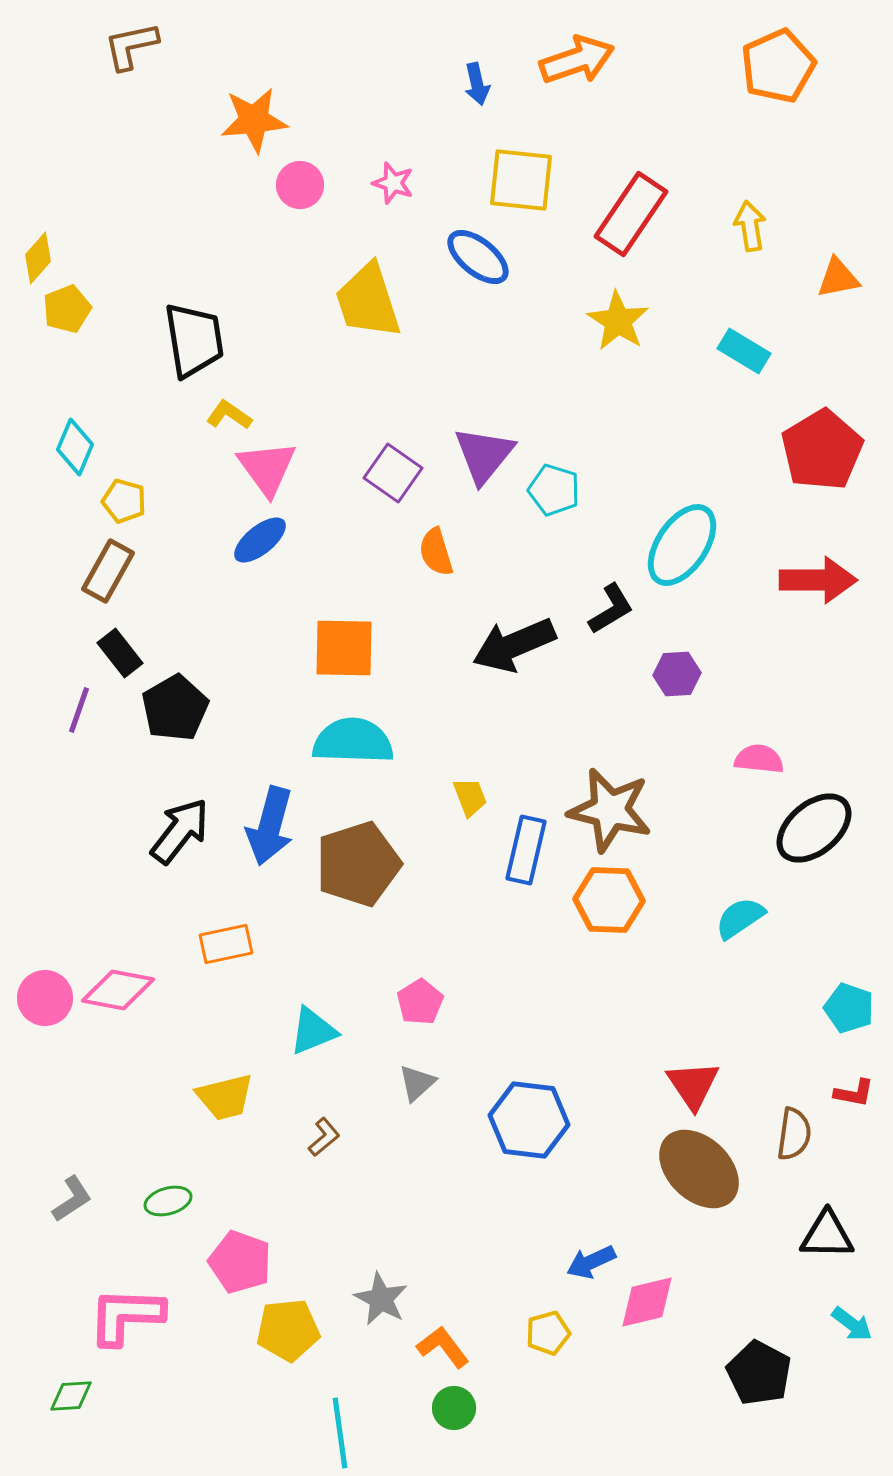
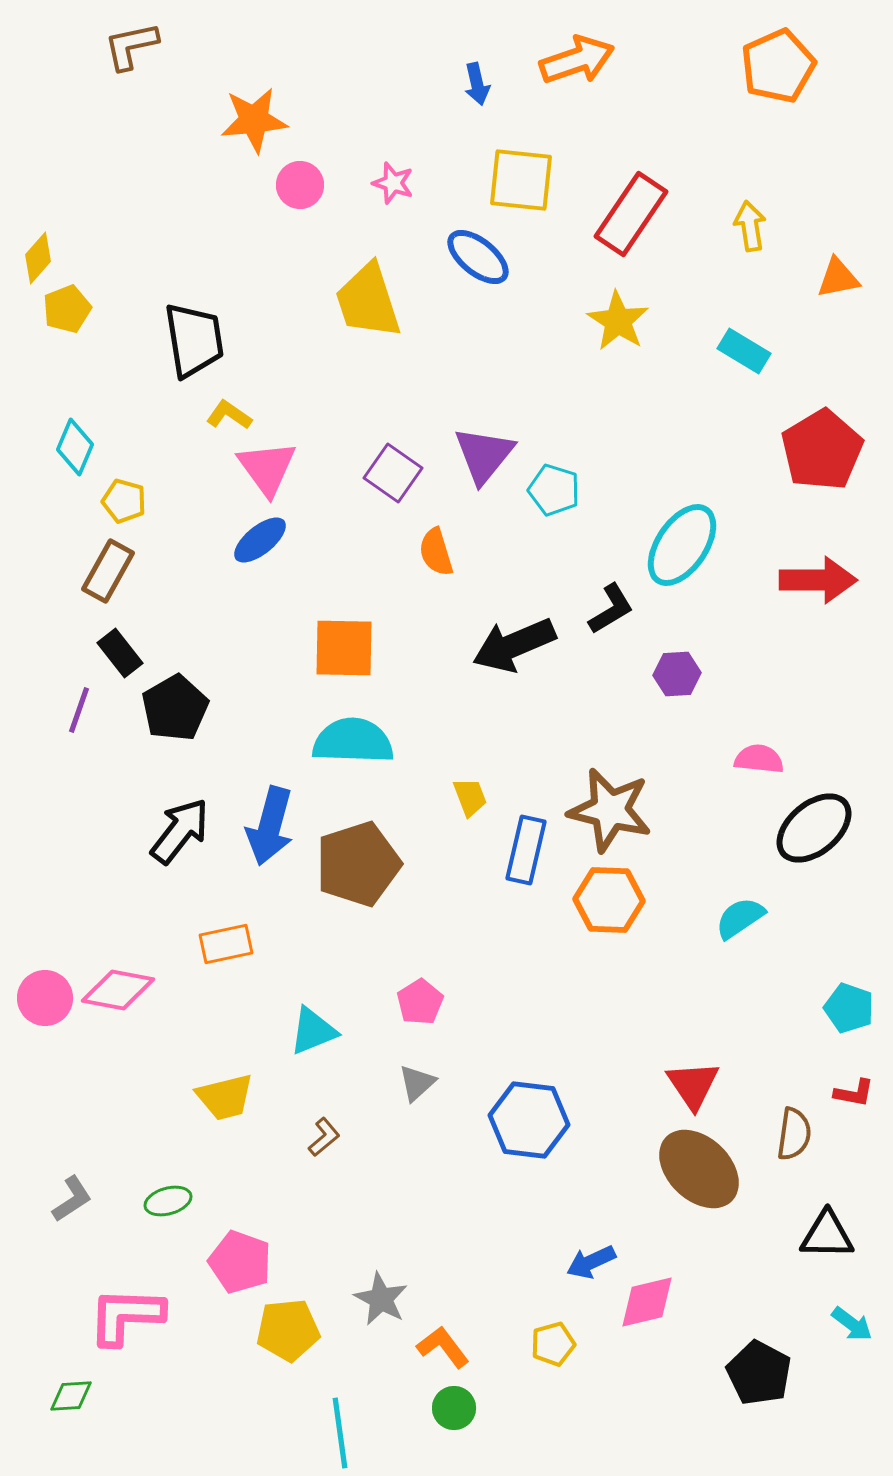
yellow pentagon at (548, 1333): moved 5 px right, 11 px down
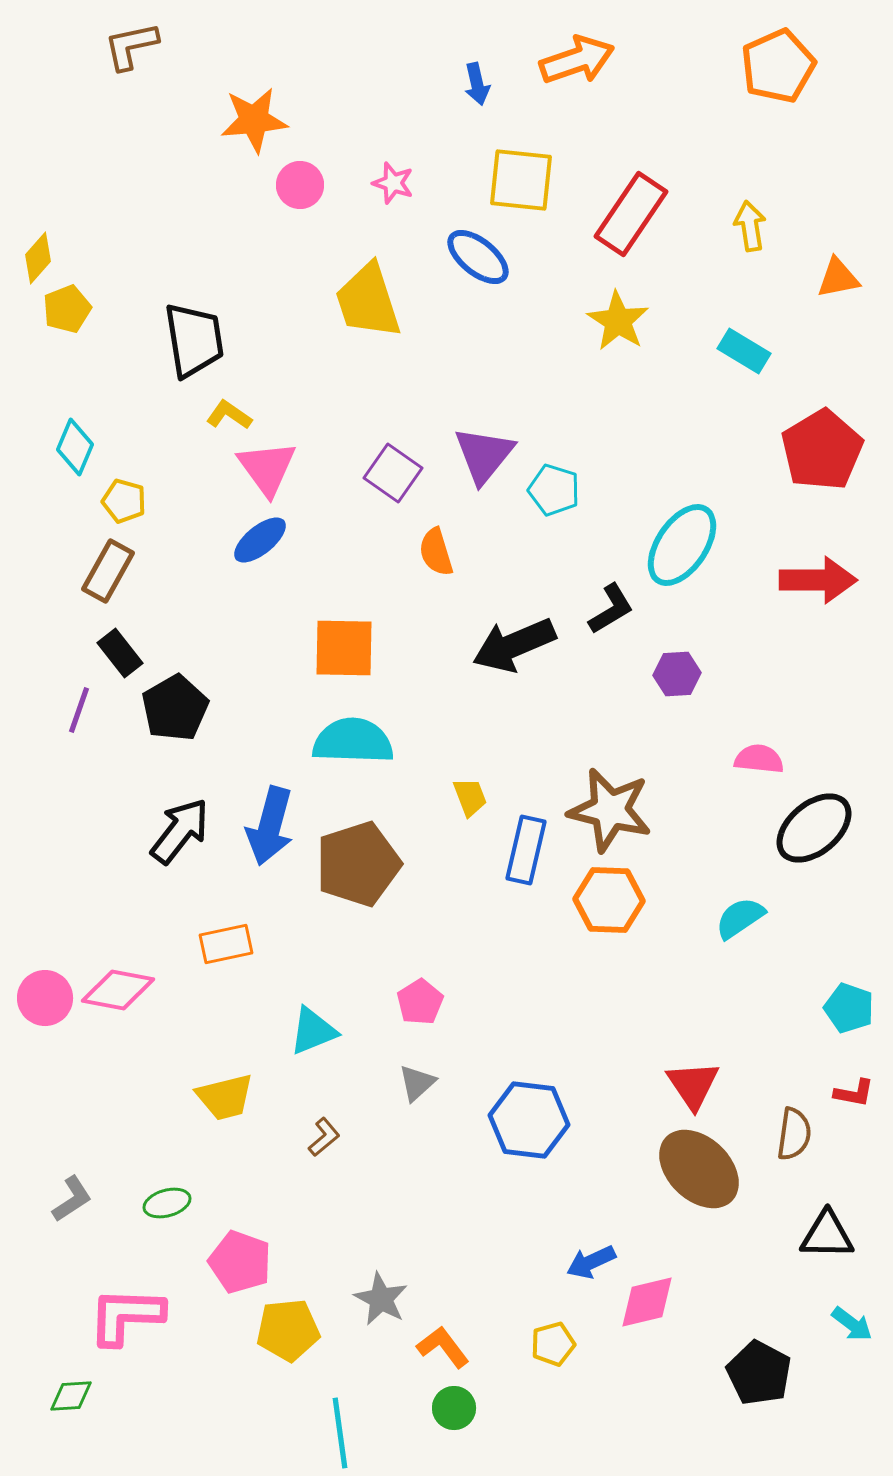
green ellipse at (168, 1201): moved 1 px left, 2 px down
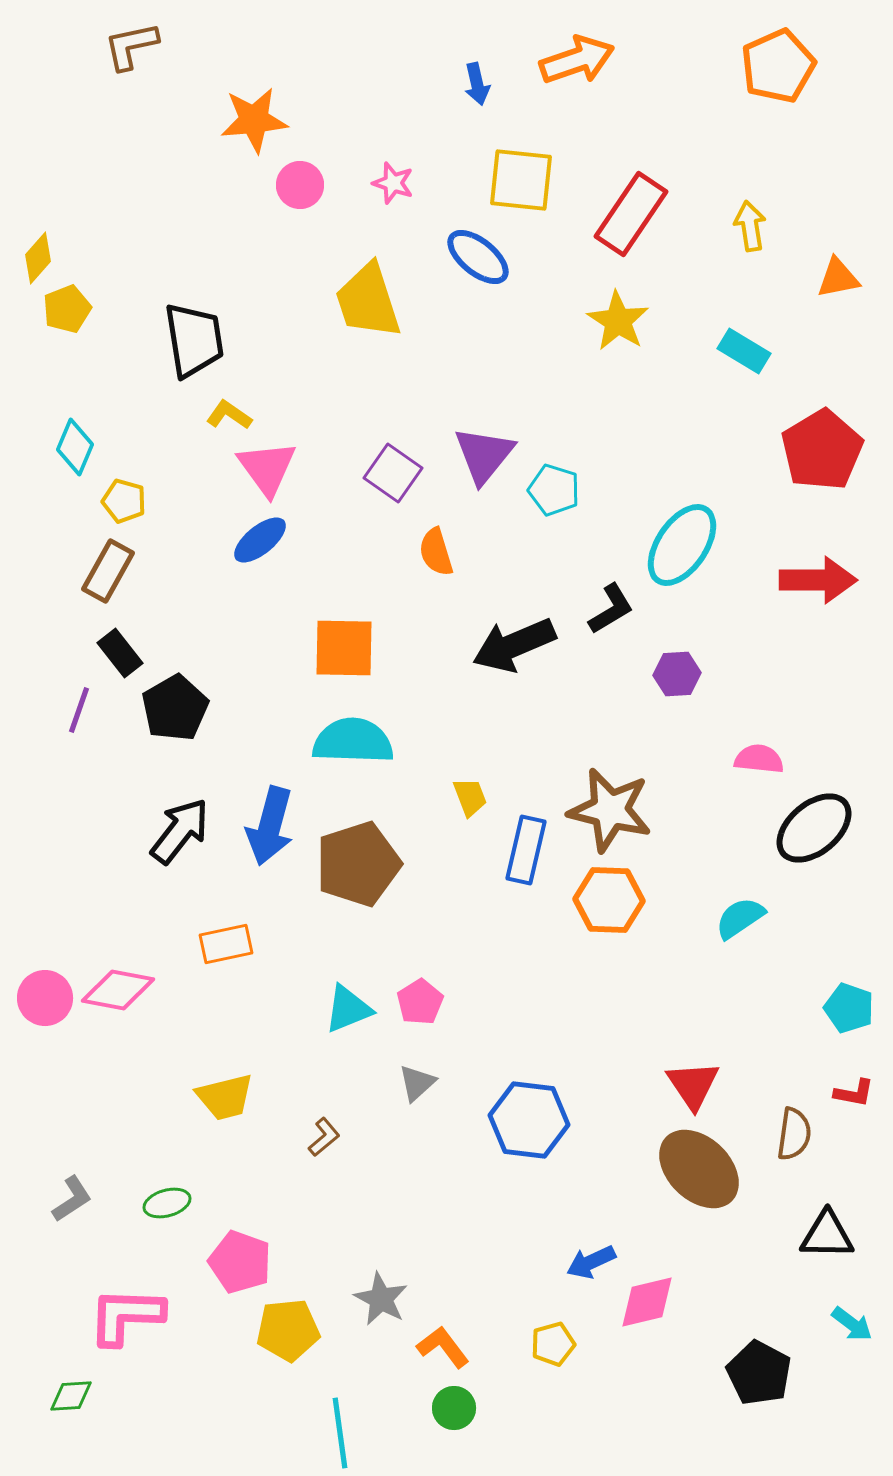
cyan triangle at (313, 1031): moved 35 px right, 22 px up
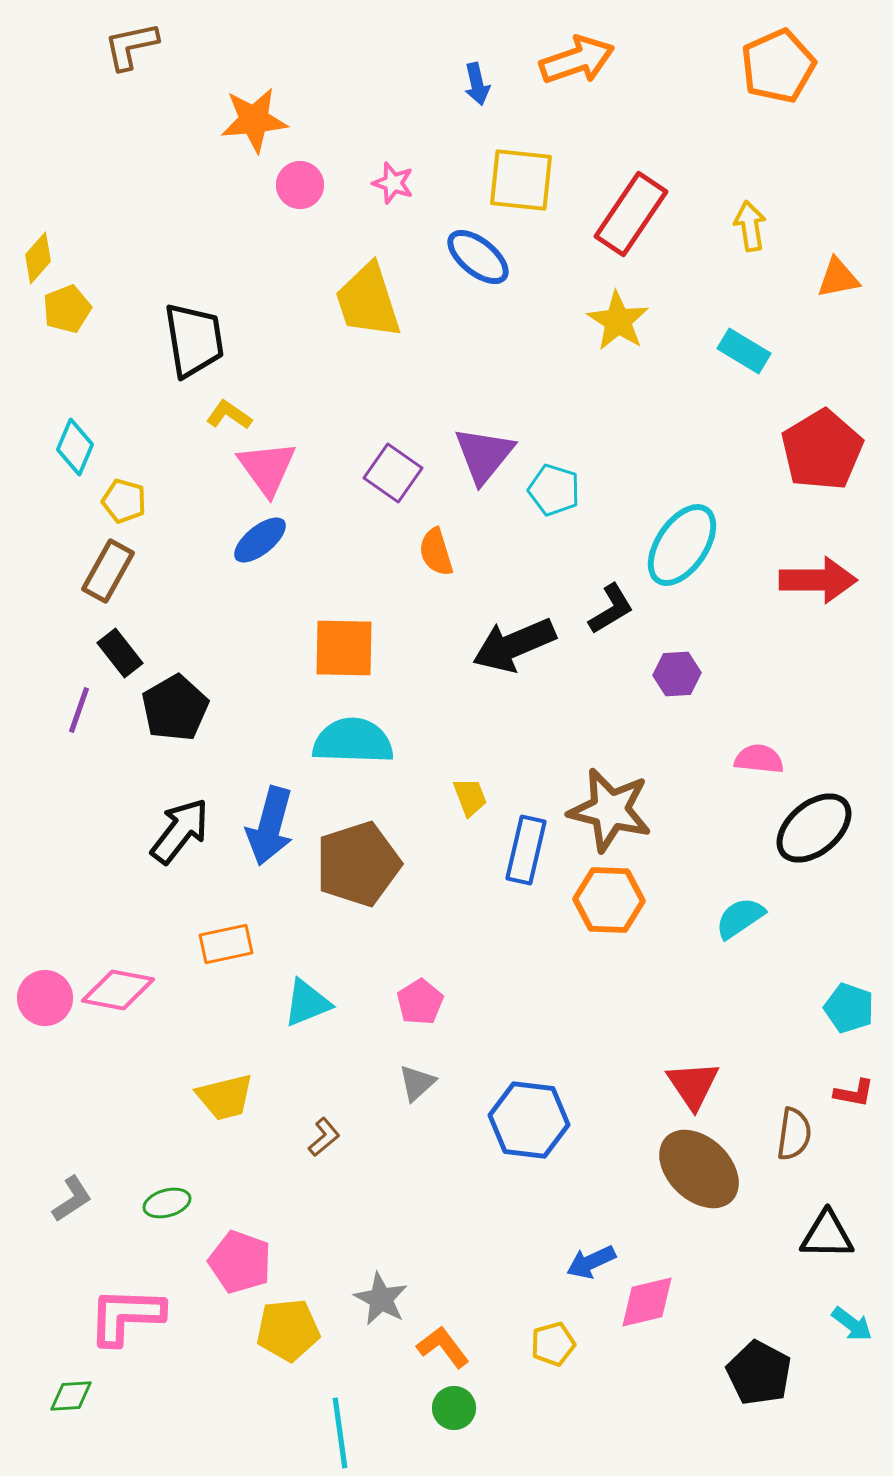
cyan triangle at (348, 1009): moved 41 px left, 6 px up
